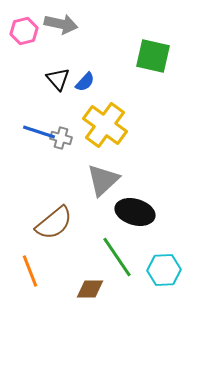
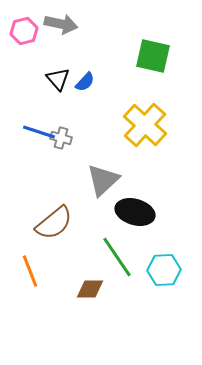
yellow cross: moved 40 px right; rotated 6 degrees clockwise
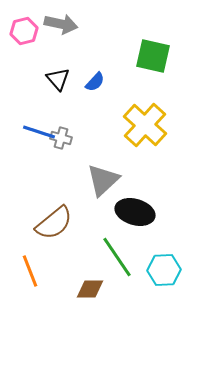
blue semicircle: moved 10 px right
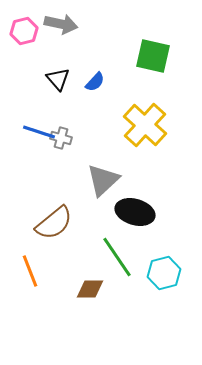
cyan hexagon: moved 3 px down; rotated 12 degrees counterclockwise
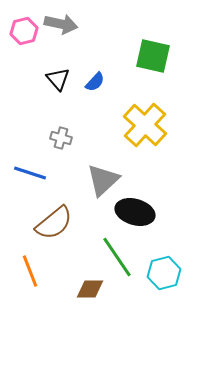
blue line: moved 9 px left, 41 px down
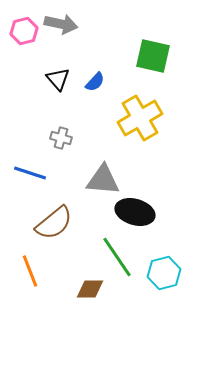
yellow cross: moved 5 px left, 7 px up; rotated 18 degrees clockwise
gray triangle: rotated 48 degrees clockwise
